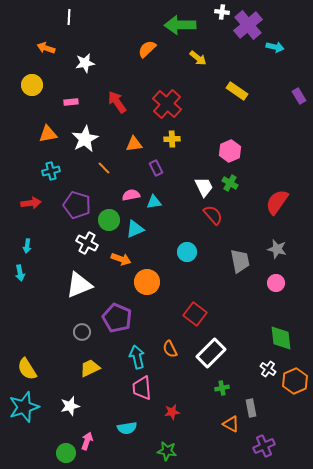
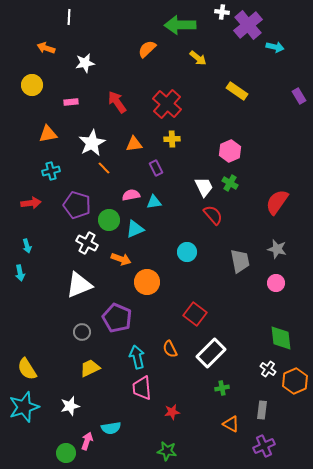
white star at (85, 139): moved 7 px right, 4 px down
cyan arrow at (27, 246): rotated 24 degrees counterclockwise
gray rectangle at (251, 408): moved 11 px right, 2 px down; rotated 18 degrees clockwise
cyan semicircle at (127, 428): moved 16 px left
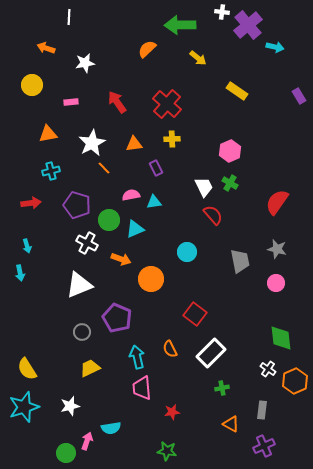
orange circle at (147, 282): moved 4 px right, 3 px up
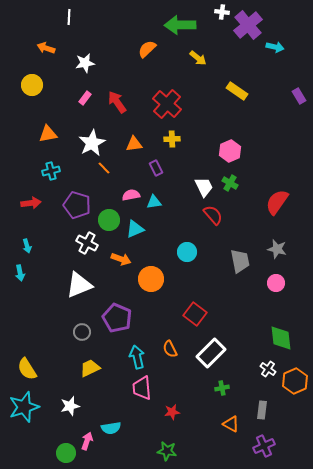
pink rectangle at (71, 102): moved 14 px right, 4 px up; rotated 48 degrees counterclockwise
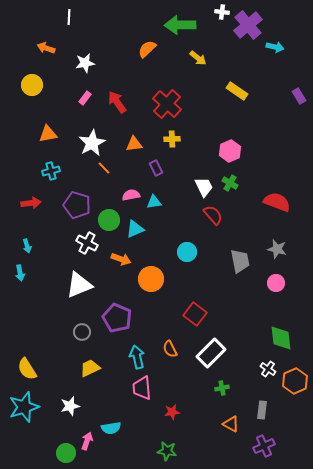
red semicircle at (277, 202): rotated 76 degrees clockwise
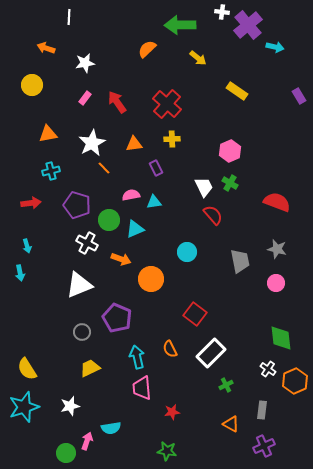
green cross at (222, 388): moved 4 px right, 3 px up; rotated 16 degrees counterclockwise
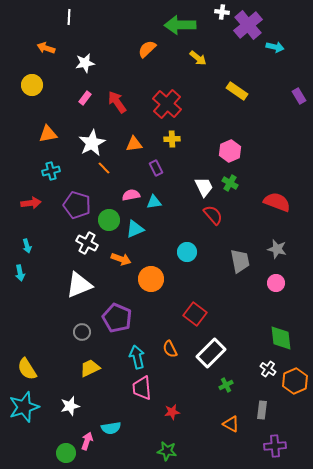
purple cross at (264, 446): moved 11 px right; rotated 20 degrees clockwise
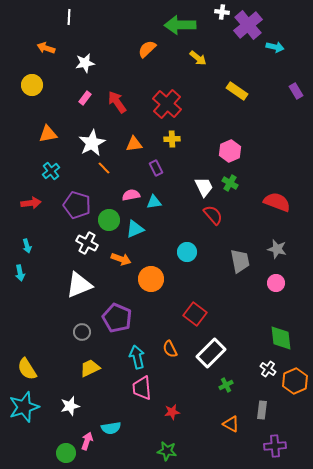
purple rectangle at (299, 96): moved 3 px left, 5 px up
cyan cross at (51, 171): rotated 24 degrees counterclockwise
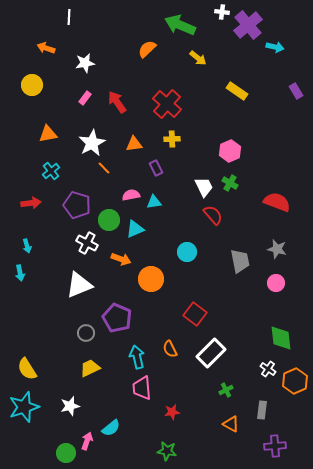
green arrow at (180, 25): rotated 24 degrees clockwise
gray circle at (82, 332): moved 4 px right, 1 px down
green cross at (226, 385): moved 5 px down
cyan semicircle at (111, 428): rotated 30 degrees counterclockwise
